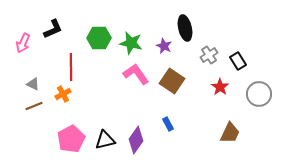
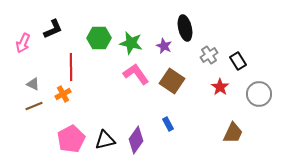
brown trapezoid: moved 3 px right
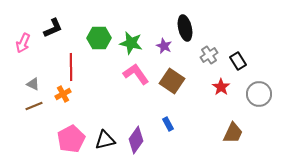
black L-shape: moved 1 px up
red star: moved 1 px right
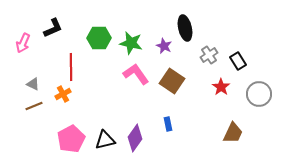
blue rectangle: rotated 16 degrees clockwise
purple diamond: moved 1 px left, 2 px up
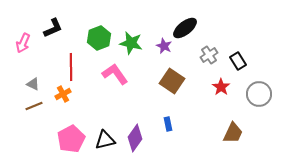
black ellipse: rotated 65 degrees clockwise
green hexagon: rotated 20 degrees counterclockwise
pink L-shape: moved 21 px left
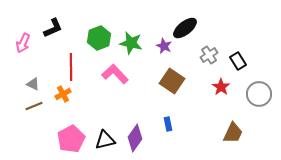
pink L-shape: rotated 8 degrees counterclockwise
